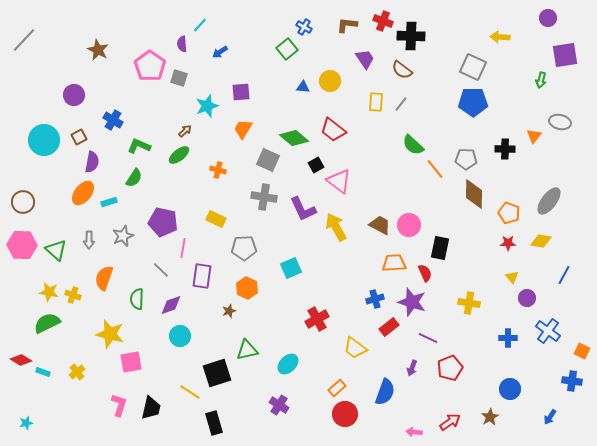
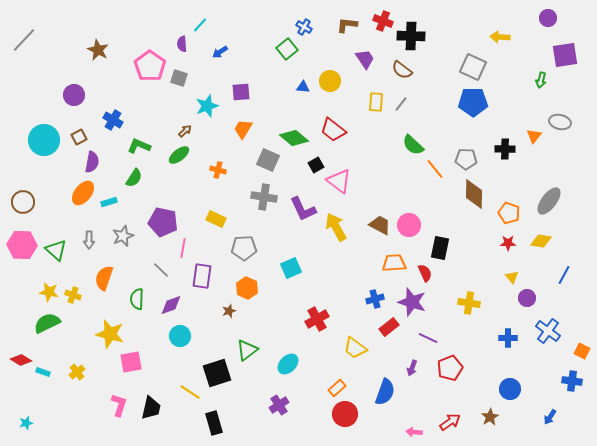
green triangle at (247, 350): rotated 25 degrees counterclockwise
purple cross at (279, 405): rotated 24 degrees clockwise
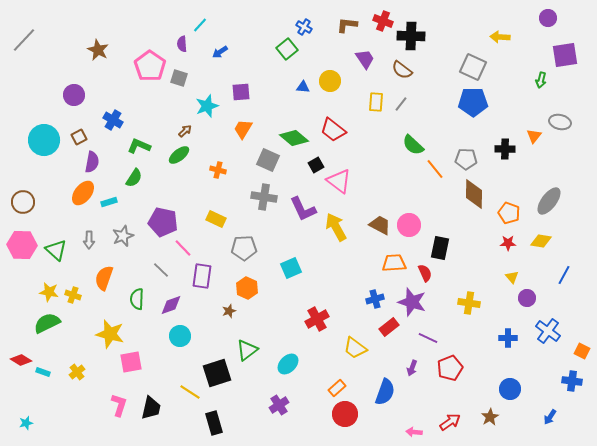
pink line at (183, 248): rotated 54 degrees counterclockwise
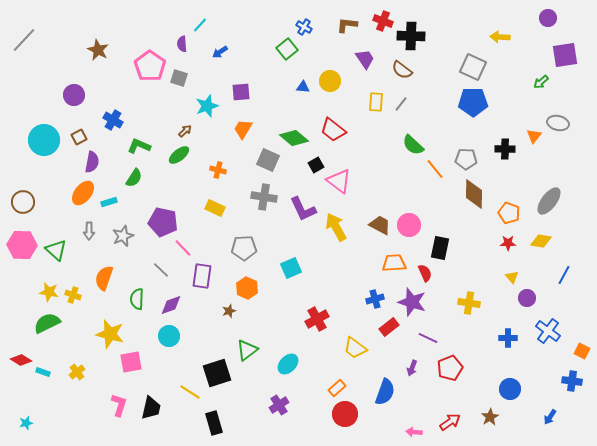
green arrow at (541, 80): moved 2 px down; rotated 35 degrees clockwise
gray ellipse at (560, 122): moved 2 px left, 1 px down
yellow rectangle at (216, 219): moved 1 px left, 11 px up
gray arrow at (89, 240): moved 9 px up
cyan circle at (180, 336): moved 11 px left
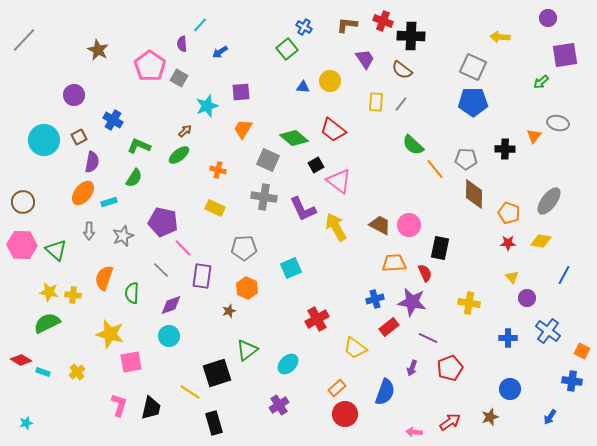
gray square at (179, 78): rotated 12 degrees clockwise
yellow cross at (73, 295): rotated 14 degrees counterclockwise
green semicircle at (137, 299): moved 5 px left, 6 px up
purple star at (412, 302): rotated 8 degrees counterclockwise
brown star at (490, 417): rotated 12 degrees clockwise
